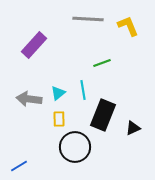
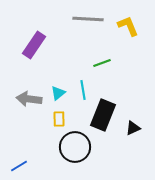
purple rectangle: rotated 8 degrees counterclockwise
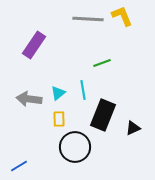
yellow L-shape: moved 6 px left, 10 px up
